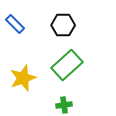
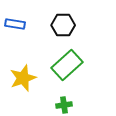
blue rectangle: rotated 36 degrees counterclockwise
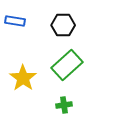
blue rectangle: moved 3 px up
yellow star: rotated 16 degrees counterclockwise
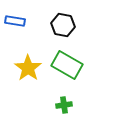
black hexagon: rotated 10 degrees clockwise
green rectangle: rotated 72 degrees clockwise
yellow star: moved 5 px right, 10 px up
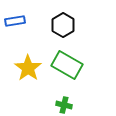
blue rectangle: rotated 18 degrees counterclockwise
black hexagon: rotated 20 degrees clockwise
green cross: rotated 21 degrees clockwise
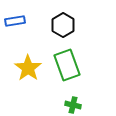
green rectangle: rotated 40 degrees clockwise
green cross: moved 9 px right
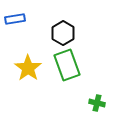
blue rectangle: moved 2 px up
black hexagon: moved 8 px down
green cross: moved 24 px right, 2 px up
